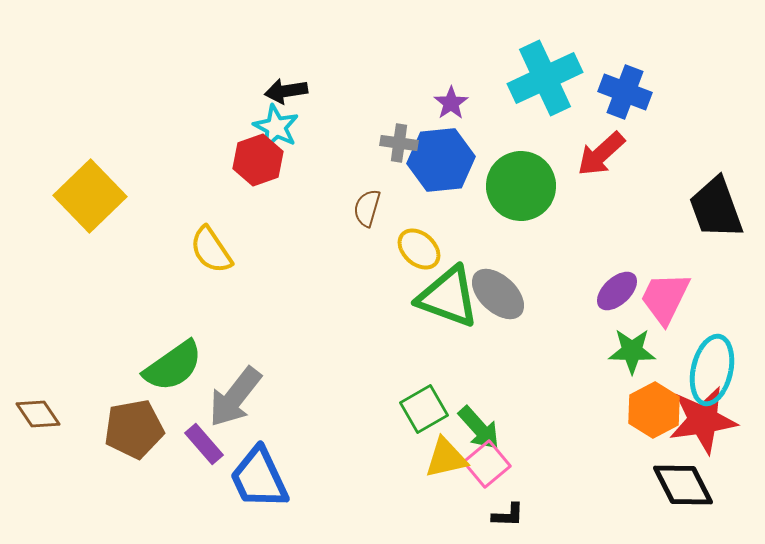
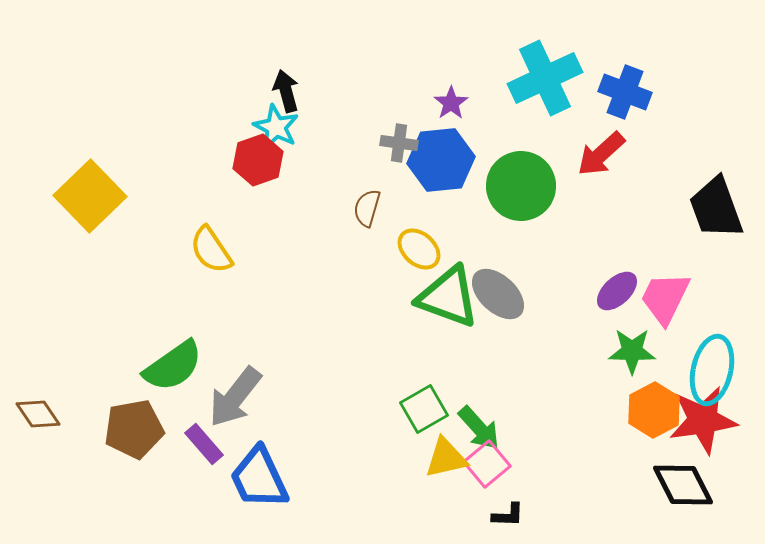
black arrow: rotated 84 degrees clockwise
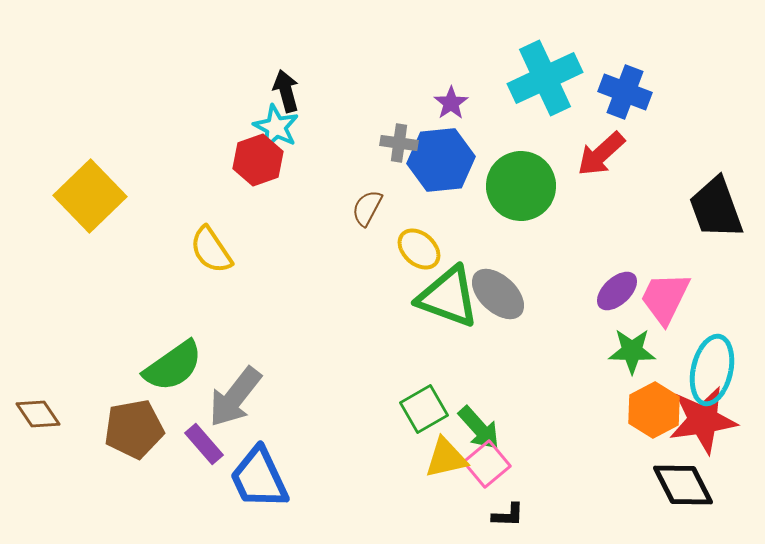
brown semicircle: rotated 12 degrees clockwise
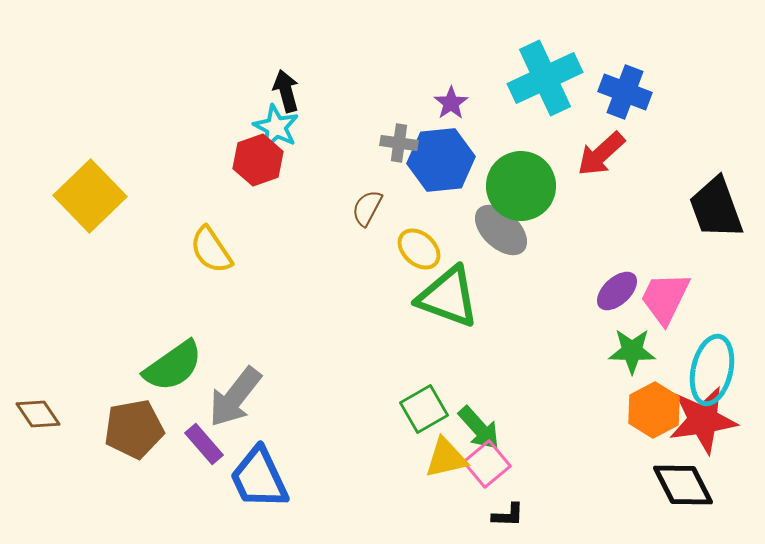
gray ellipse: moved 3 px right, 64 px up
